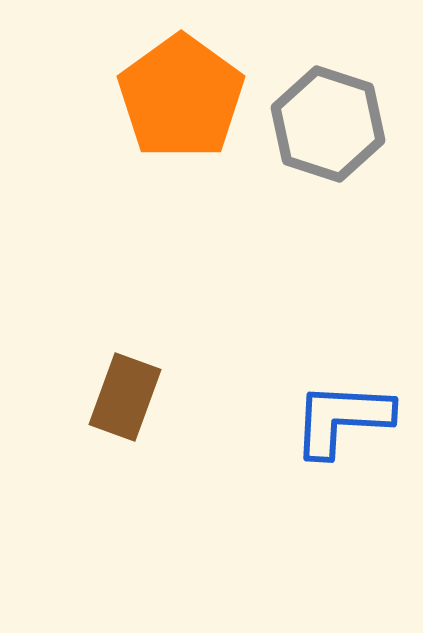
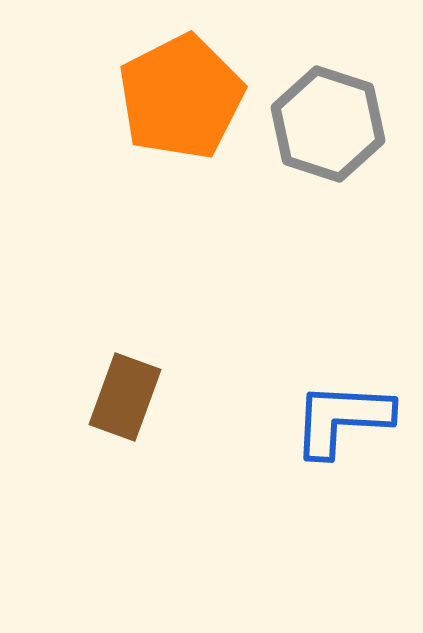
orange pentagon: rotated 9 degrees clockwise
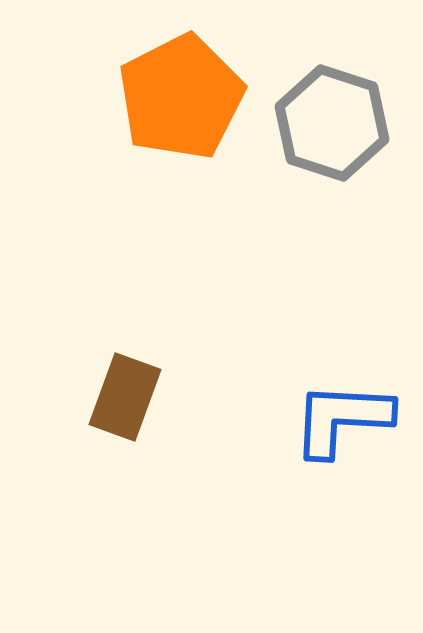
gray hexagon: moved 4 px right, 1 px up
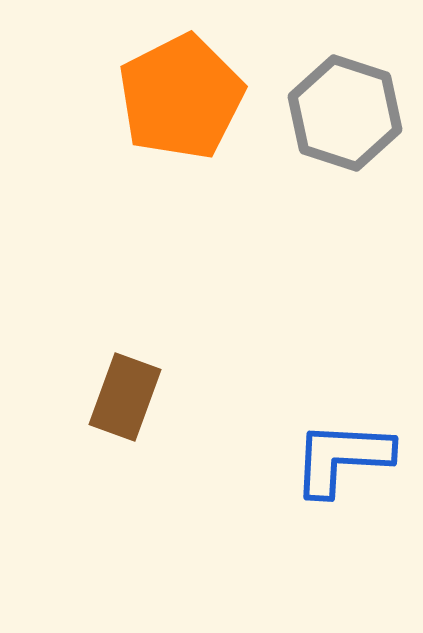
gray hexagon: moved 13 px right, 10 px up
blue L-shape: moved 39 px down
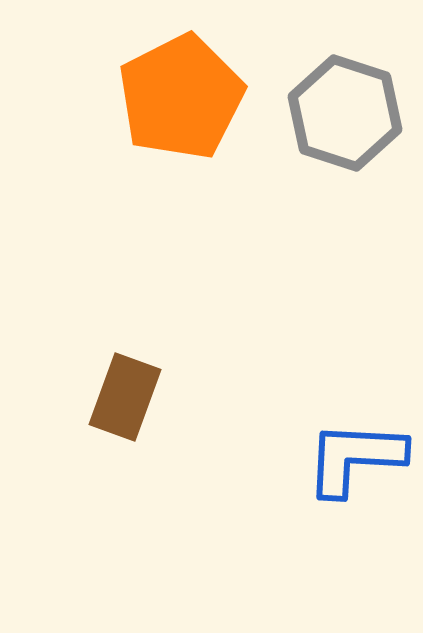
blue L-shape: moved 13 px right
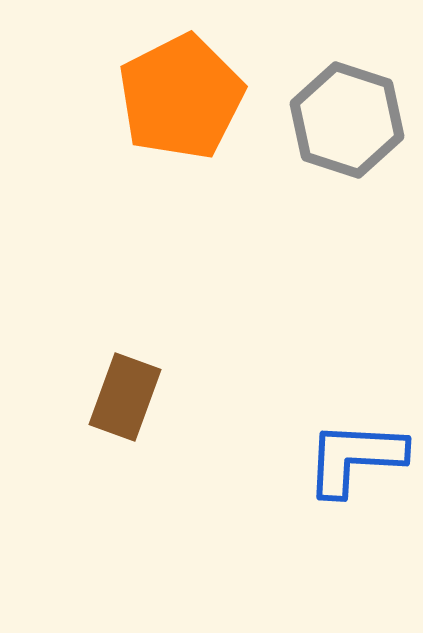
gray hexagon: moved 2 px right, 7 px down
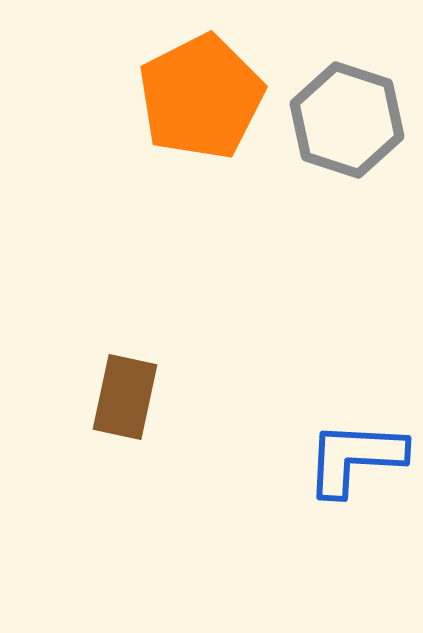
orange pentagon: moved 20 px right
brown rectangle: rotated 8 degrees counterclockwise
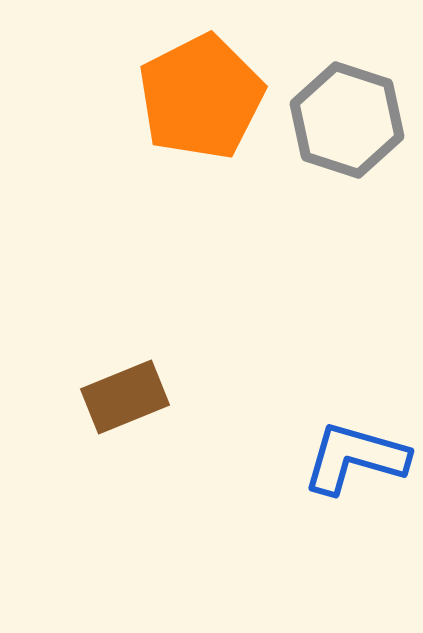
brown rectangle: rotated 56 degrees clockwise
blue L-shape: rotated 13 degrees clockwise
